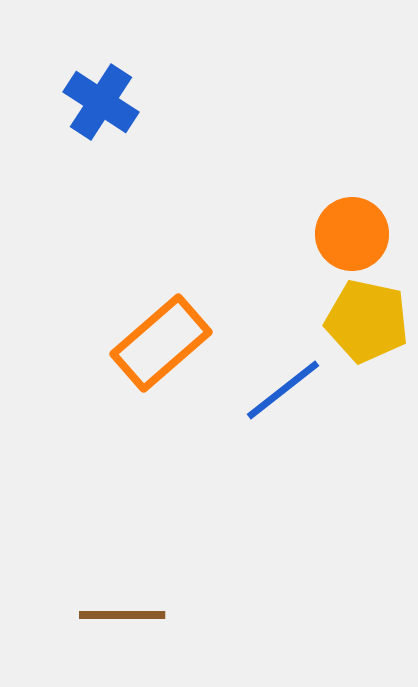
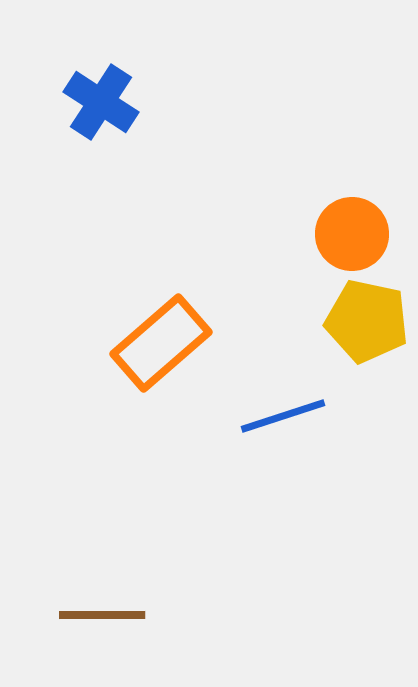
blue line: moved 26 px down; rotated 20 degrees clockwise
brown line: moved 20 px left
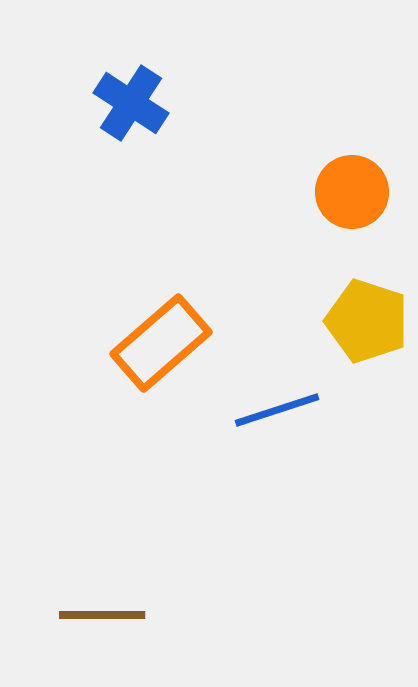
blue cross: moved 30 px right, 1 px down
orange circle: moved 42 px up
yellow pentagon: rotated 6 degrees clockwise
blue line: moved 6 px left, 6 px up
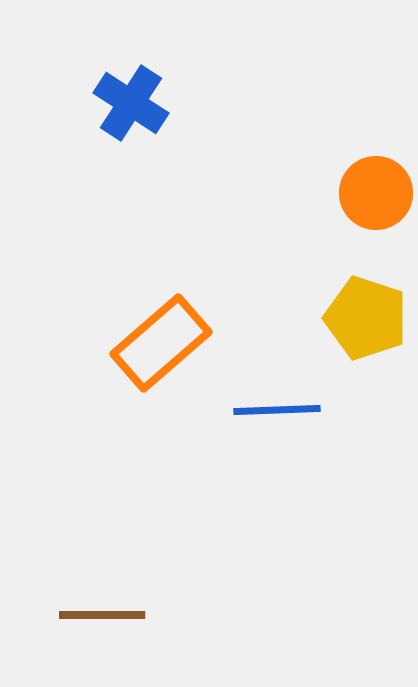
orange circle: moved 24 px right, 1 px down
yellow pentagon: moved 1 px left, 3 px up
blue line: rotated 16 degrees clockwise
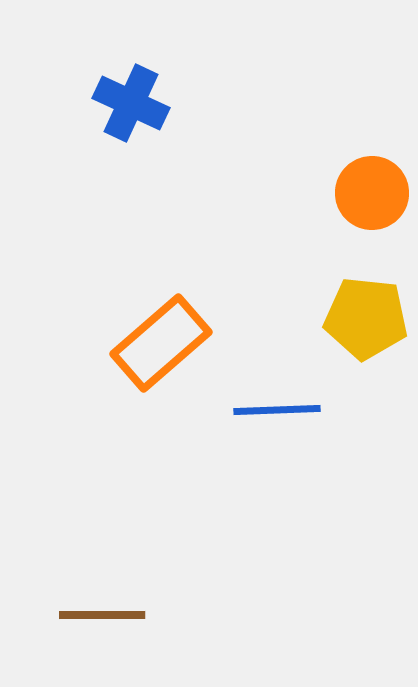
blue cross: rotated 8 degrees counterclockwise
orange circle: moved 4 px left
yellow pentagon: rotated 12 degrees counterclockwise
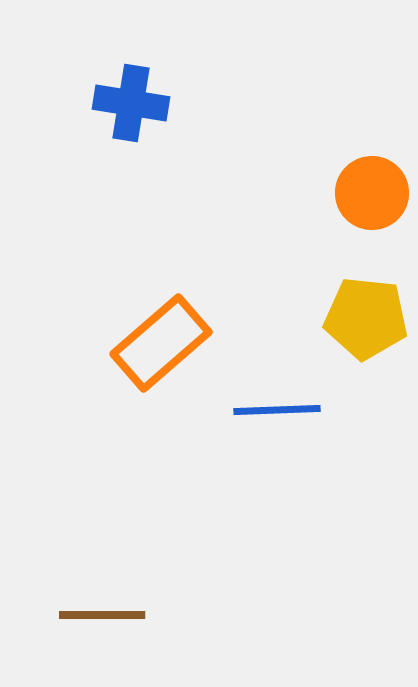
blue cross: rotated 16 degrees counterclockwise
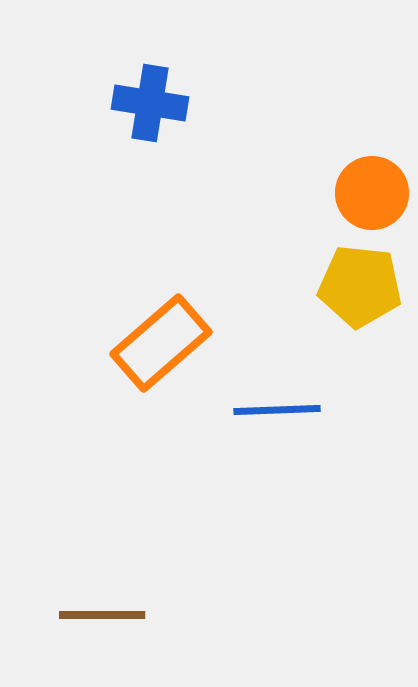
blue cross: moved 19 px right
yellow pentagon: moved 6 px left, 32 px up
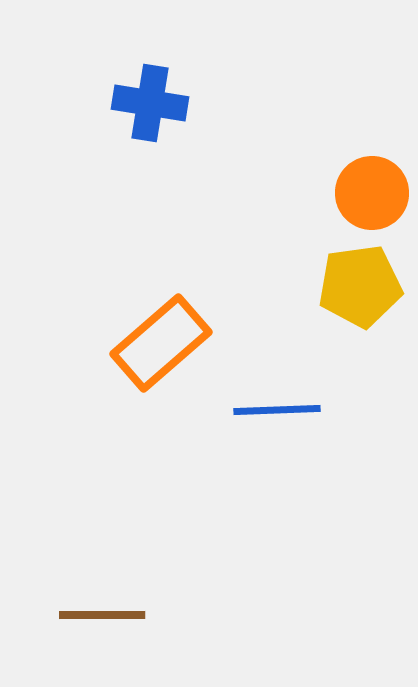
yellow pentagon: rotated 14 degrees counterclockwise
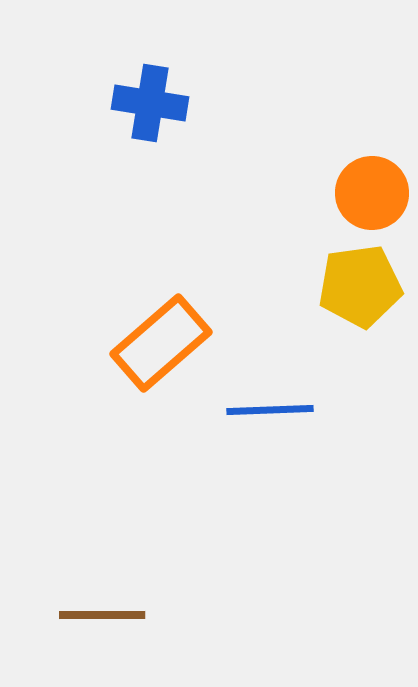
blue line: moved 7 px left
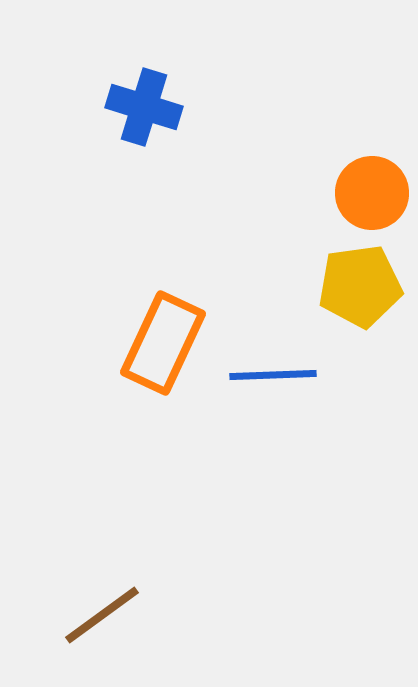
blue cross: moved 6 px left, 4 px down; rotated 8 degrees clockwise
orange rectangle: moved 2 px right; rotated 24 degrees counterclockwise
blue line: moved 3 px right, 35 px up
brown line: rotated 36 degrees counterclockwise
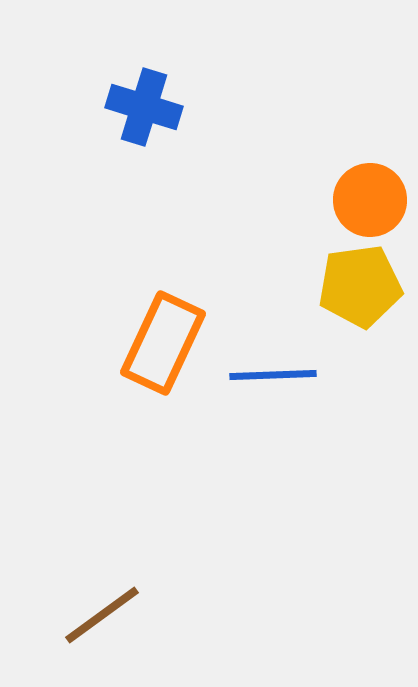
orange circle: moved 2 px left, 7 px down
